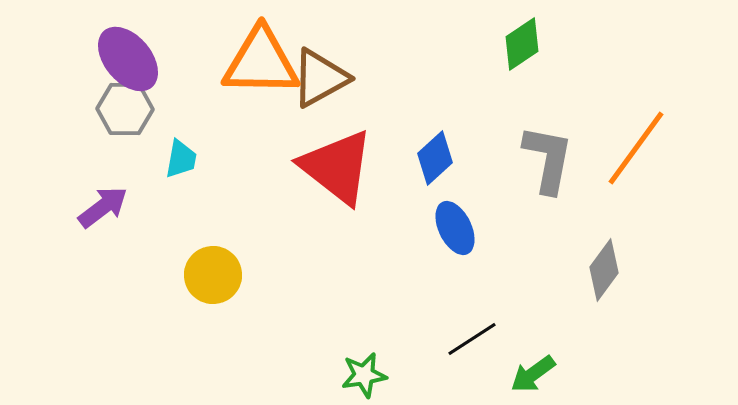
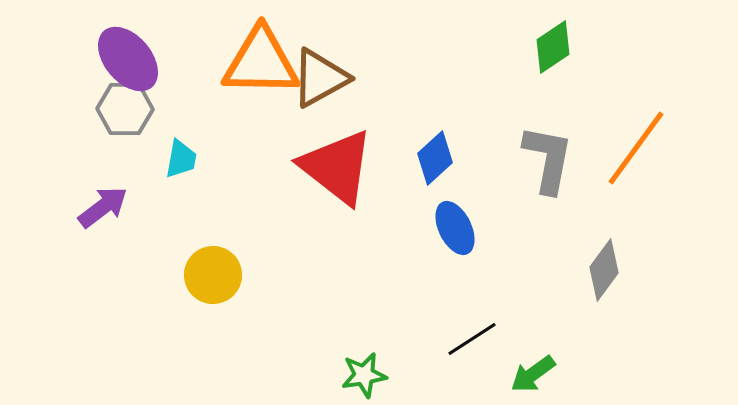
green diamond: moved 31 px right, 3 px down
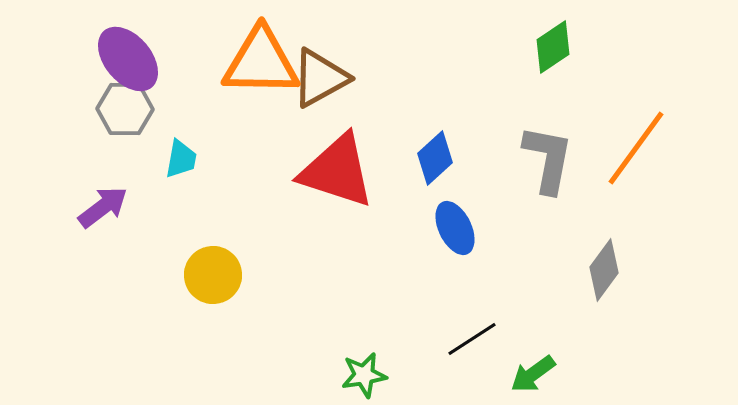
red triangle: moved 4 px down; rotated 20 degrees counterclockwise
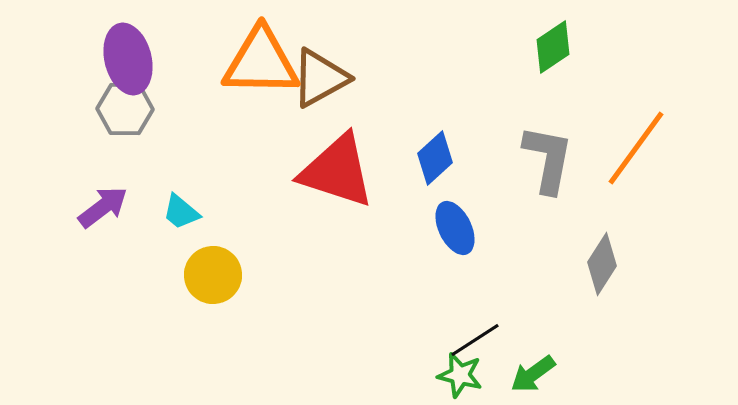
purple ellipse: rotated 26 degrees clockwise
cyan trapezoid: moved 53 px down; rotated 120 degrees clockwise
gray diamond: moved 2 px left, 6 px up; rotated 4 degrees counterclockwise
black line: moved 3 px right, 1 px down
green star: moved 96 px right; rotated 24 degrees clockwise
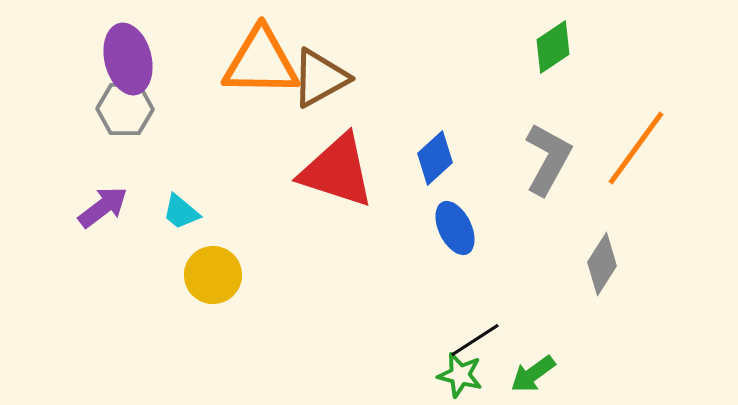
gray L-shape: rotated 18 degrees clockwise
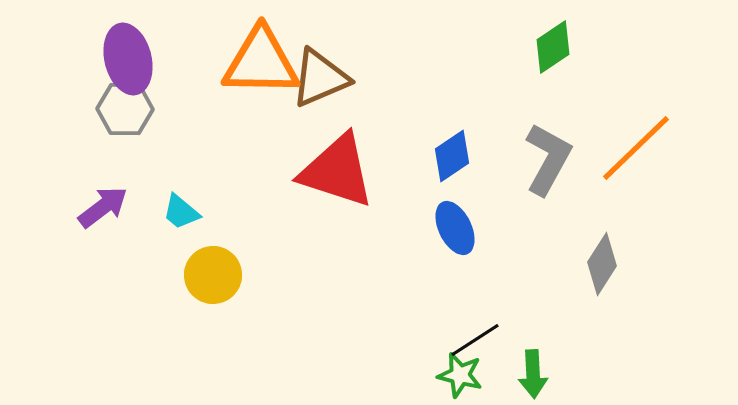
brown triangle: rotated 6 degrees clockwise
orange line: rotated 10 degrees clockwise
blue diamond: moved 17 px right, 2 px up; rotated 8 degrees clockwise
green arrow: rotated 57 degrees counterclockwise
